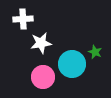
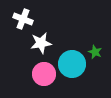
white cross: rotated 24 degrees clockwise
pink circle: moved 1 px right, 3 px up
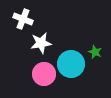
cyan circle: moved 1 px left
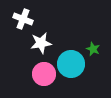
green star: moved 2 px left, 3 px up
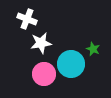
white cross: moved 4 px right
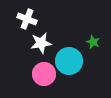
green star: moved 7 px up
cyan circle: moved 2 px left, 3 px up
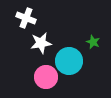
white cross: moved 1 px left, 1 px up
pink circle: moved 2 px right, 3 px down
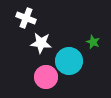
white star: rotated 15 degrees clockwise
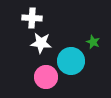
white cross: moved 6 px right; rotated 18 degrees counterclockwise
cyan circle: moved 2 px right
